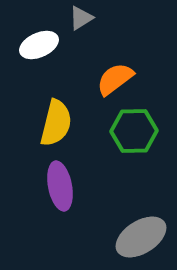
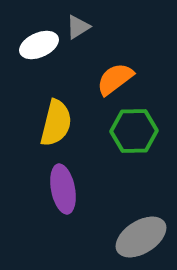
gray triangle: moved 3 px left, 9 px down
purple ellipse: moved 3 px right, 3 px down
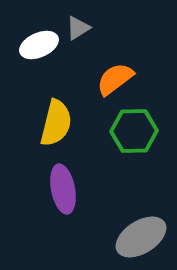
gray triangle: moved 1 px down
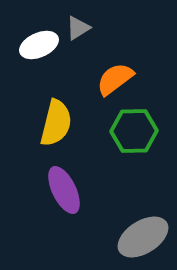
purple ellipse: moved 1 px right, 1 px down; rotated 15 degrees counterclockwise
gray ellipse: moved 2 px right
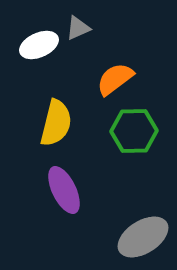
gray triangle: rotated 8 degrees clockwise
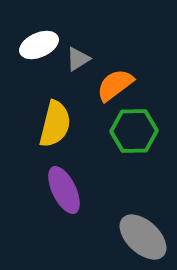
gray triangle: moved 31 px down; rotated 8 degrees counterclockwise
orange semicircle: moved 6 px down
yellow semicircle: moved 1 px left, 1 px down
gray ellipse: rotated 75 degrees clockwise
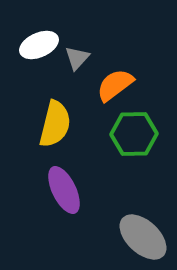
gray triangle: moved 1 px left, 1 px up; rotated 16 degrees counterclockwise
green hexagon: moved 3 px down
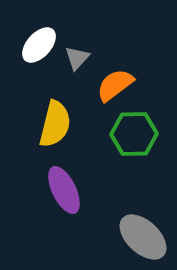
white ellipse: rotated 24 degrees counterclockwise
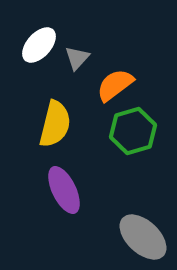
green hexagon: moved 1 px left, 3 px up; rotated 15 degrees counterclockwise
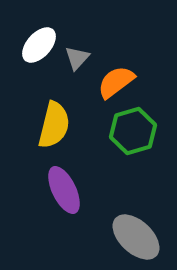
orange semicircle: moved 1 px right, 3 px up
yellow semicircle: moved 1 px left, 1 px down
gray ellipse: moved 7 px left
